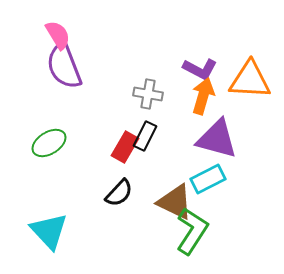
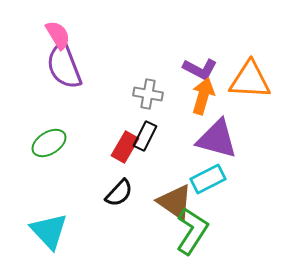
brown triangle: rotated 9 degrees clockwise
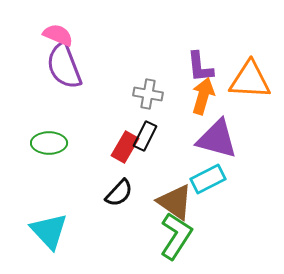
pink semicircle: rotated 36 degrees counterclockwise
purple L-shape: moved 2 px up; rotated 56 degrees clockwise
green ellipse: rotated 32 degrees clockwise
green L-shape: moved 16 px left, 5 px down
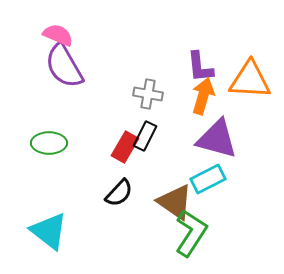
purple semicircle: rotated 9 degrees counterclockwise
cyan triangle: rotated 9 degrees counterclockwise
green L-shape: moved 15 px right, 3 px up
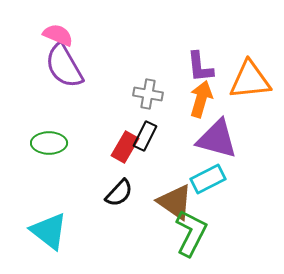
orange triangle: rotated 9 degrees counterclockwise
orange arrow: moved 2 px left, 3 px down
green L-shape: rotated 6 degrees counterclockwise
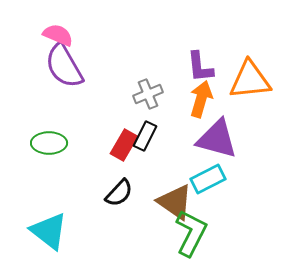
gray cross: rotated 32 degrees counterclockwise
red rectangle: moved 1 px left, 2 px up
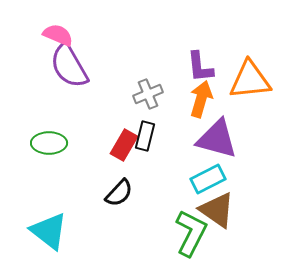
purple semicircle: moved 5 px right
black rectangle: rotated 12 degrees counterclockwise
brown triangle: moved 42 px right, 8 px down
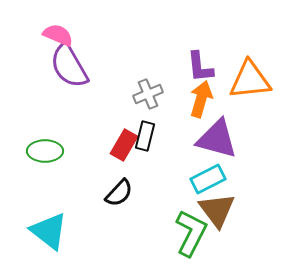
green ellipse: moved 4 px left, 8 px down
brown triangle: rotated 18 degrees clockwise
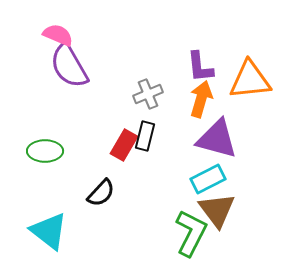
black semicircle: moved 18 px left
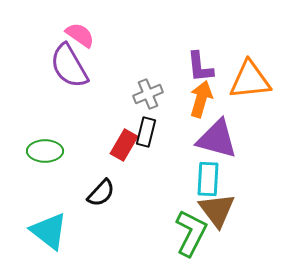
pink semicircle: moved 22 px right; rotated 12 degrees clockwise
black rectangle: moved 1 px right, 4 px up
cyan rectangle: rotated 60 degrees counterclockwise
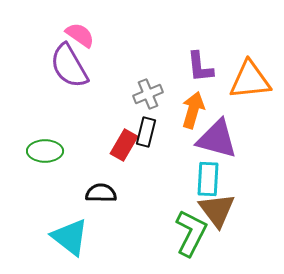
orange arrow: moved 8 px left, 11 px down
black semicircle: rotated 132 degrees counterclockwise
cyan triangle: moved 21 px right, 6 px down
